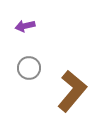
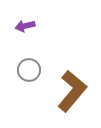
gray circle: moved 2 px down
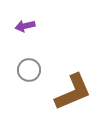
brown L-shape: moved 1 px right, 1 px down; rotated 27 degrees clockwise
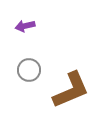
brown L-shape: moved 2 px left, 2 px up
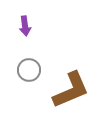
purple arrow: rotated 84 degrees counterclockwise
